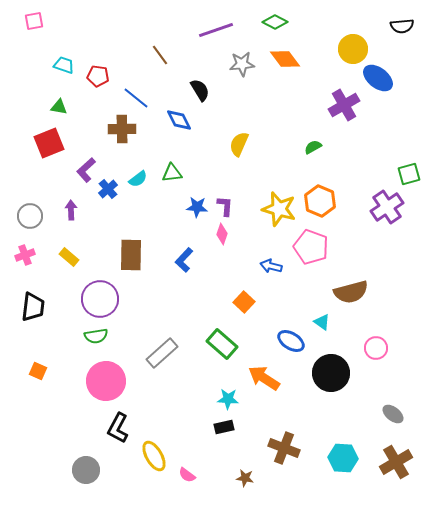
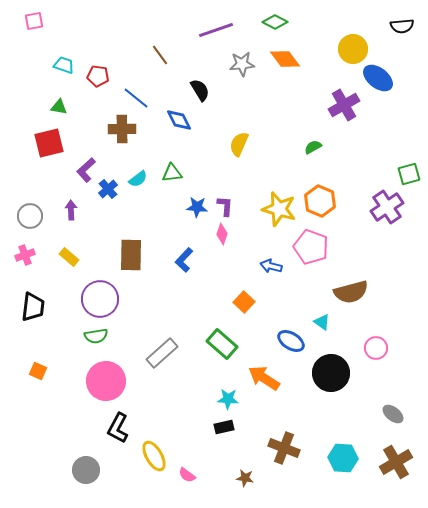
red square at (49, 143): rotated 8 degrees clockwise
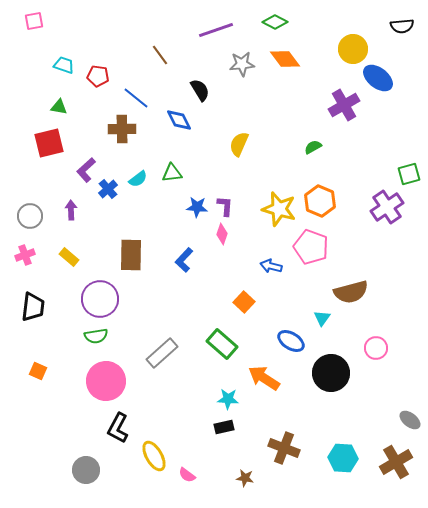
cyan triangle at (322, 322): moved 4 px up; rotated 30 degrees clockwise
gray ellipse at (393, 414): moved 17 px right, 6 px down
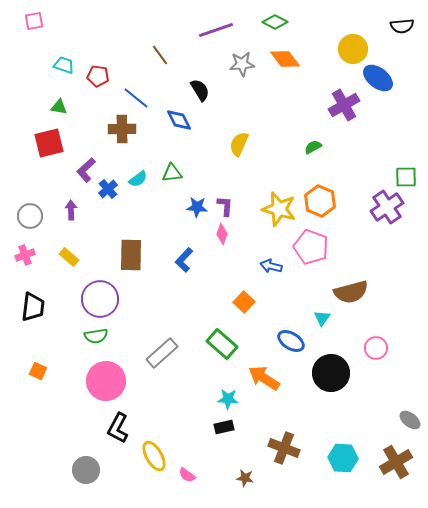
green square at (409, 174): moved 3 px left, 3 px down; rotated 15 degrees clockwise
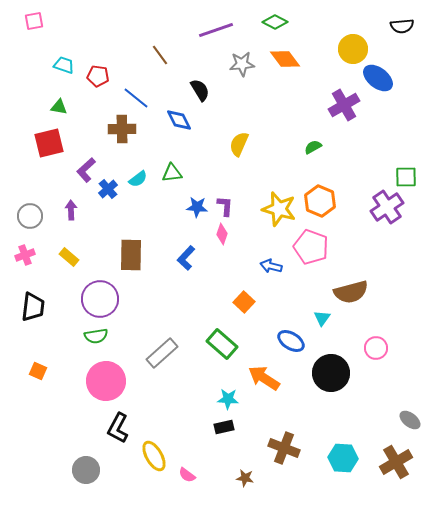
blue L-shape at (184, 260): moved 2 px right, 2 px up
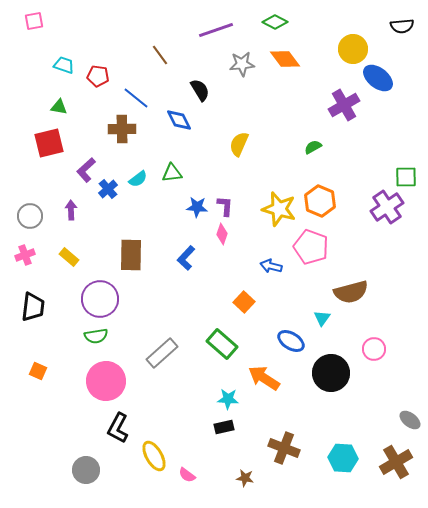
pink circle at (376, 348): moved 2 px left, 1 px down
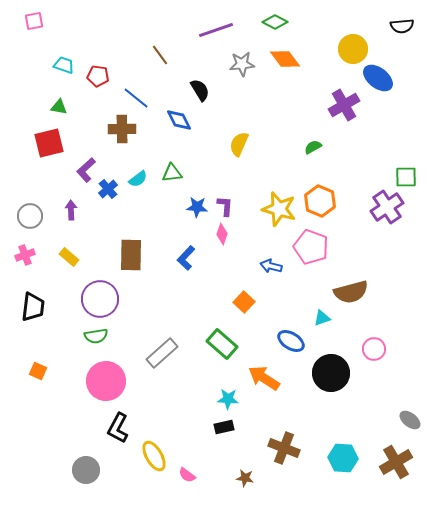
cyan triangle at (322, 318): rotated 36 degrees clockwise
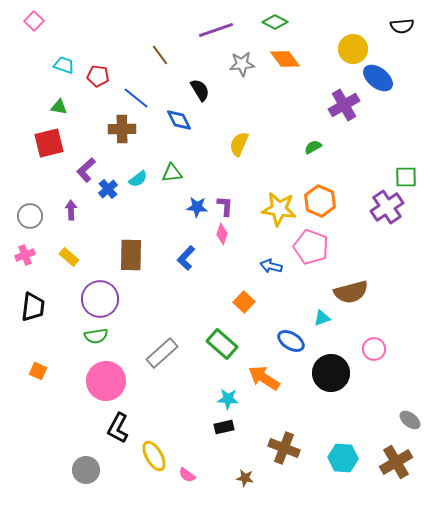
pink square at (34, 21): rotated 36 degrees counterclockwise
yellow star at (279, 209): rotated 8 degrees counterclockwise
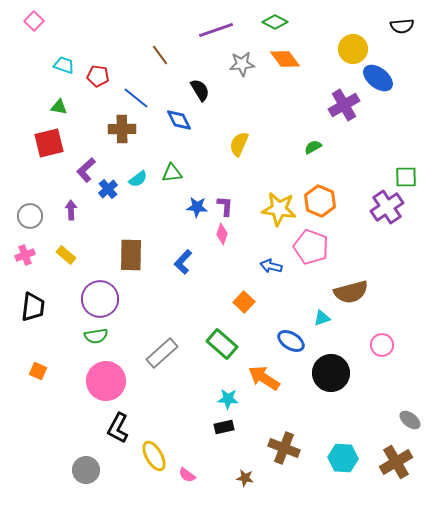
yellow rectangle at (69, 257): moved 3 px left, 2 px up
blue L-shape at (186, 258): moved 3 px left, 4 px down
pink circle at (374, 349): moved 8 px right, 4 px up
